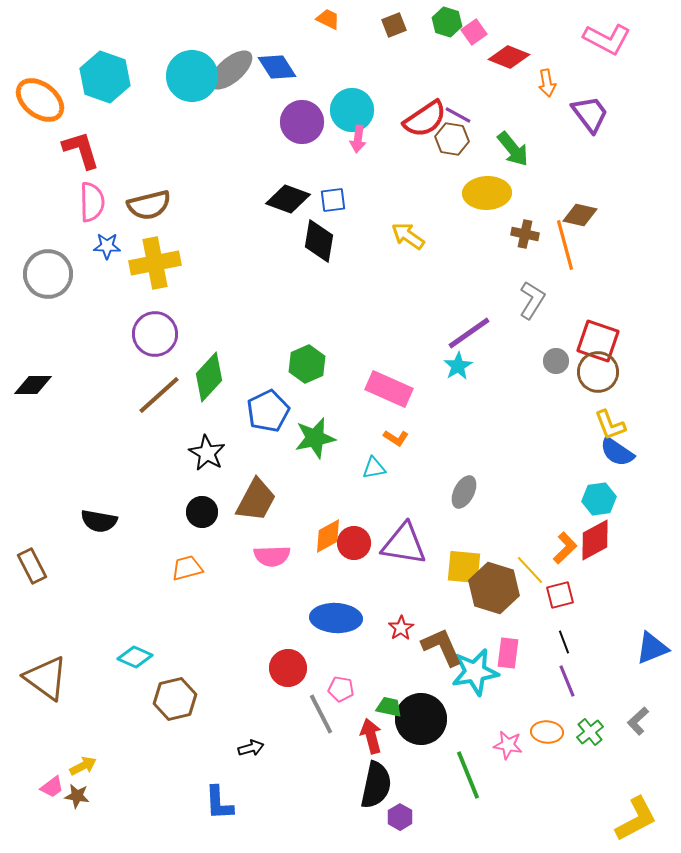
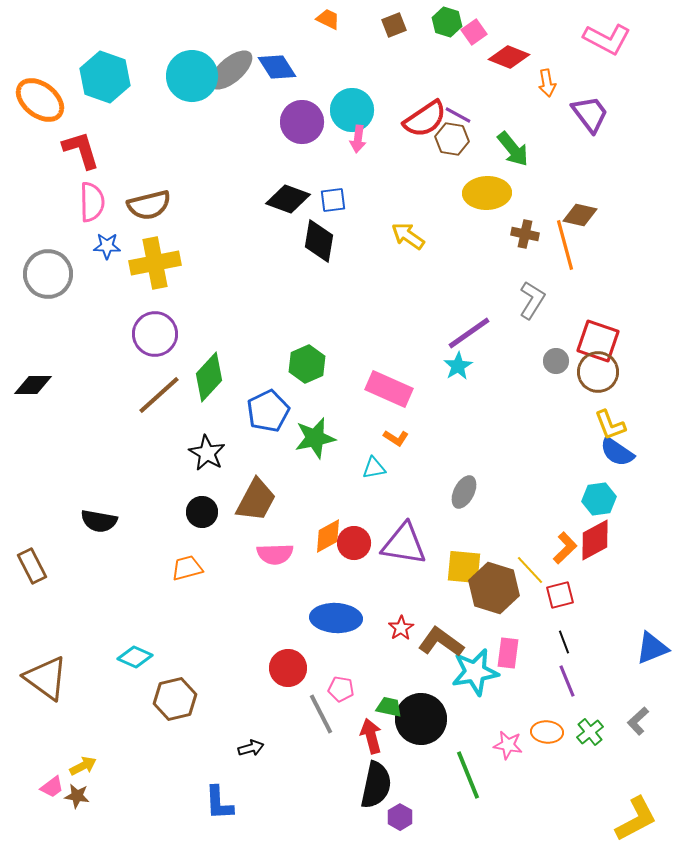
pink semicircle at (272, 556): moved 3 px right, 2 px up
brown L-shape at (442, 647): moved 1 px left, 5 px up; rotated 30 degrees counterclockwise
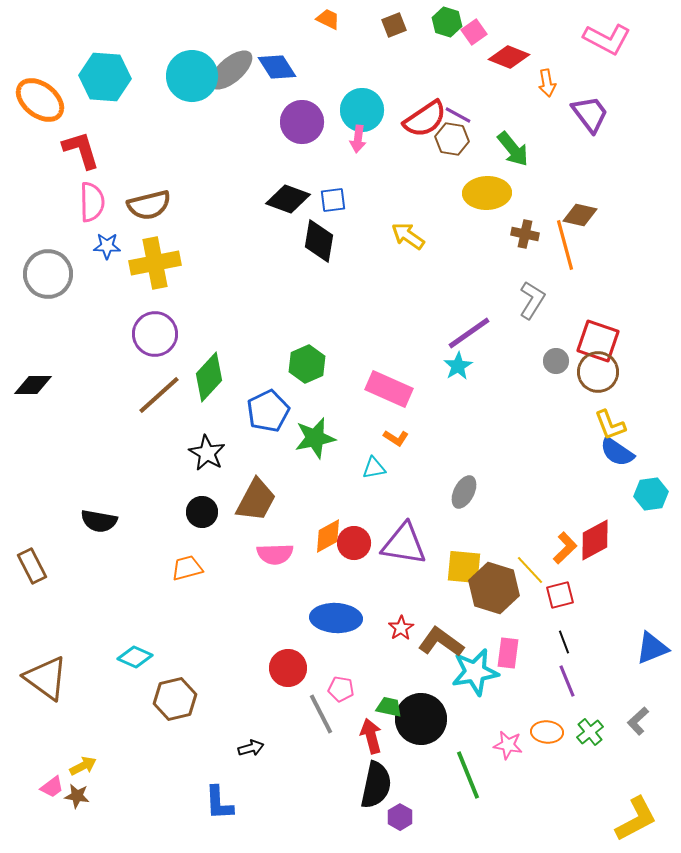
cyan hexagon at (105, 77): rotated 15 degrees counterclockwise
cyan circle at (352, 110): moved 10 px right
cyan hexagon at (599, 499): moved 52 px right, 5 px up
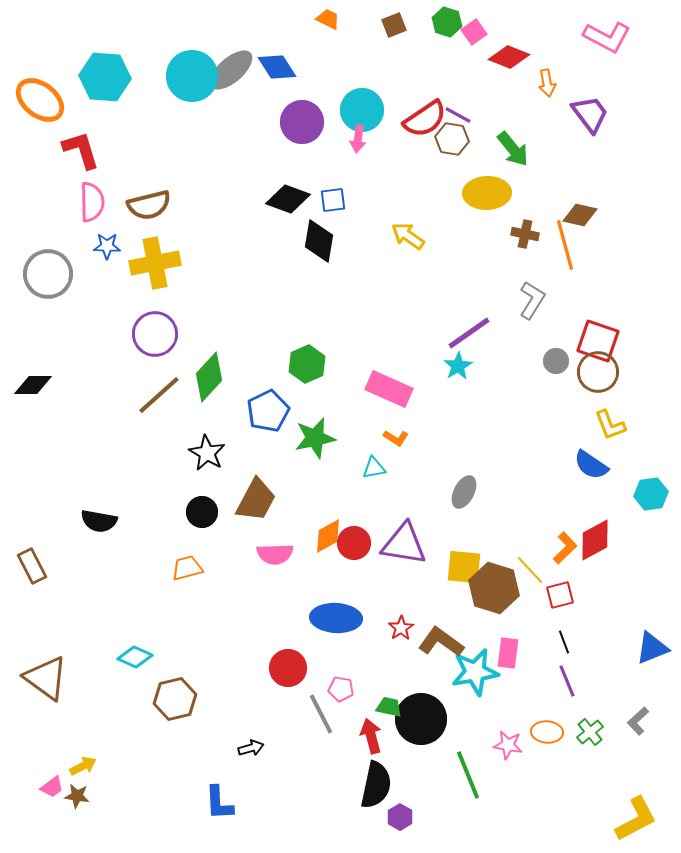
pink L-shape at (607, 39): moved 2 px up
blue semicircle at (617, 452): moved 26 px left, 13 px down
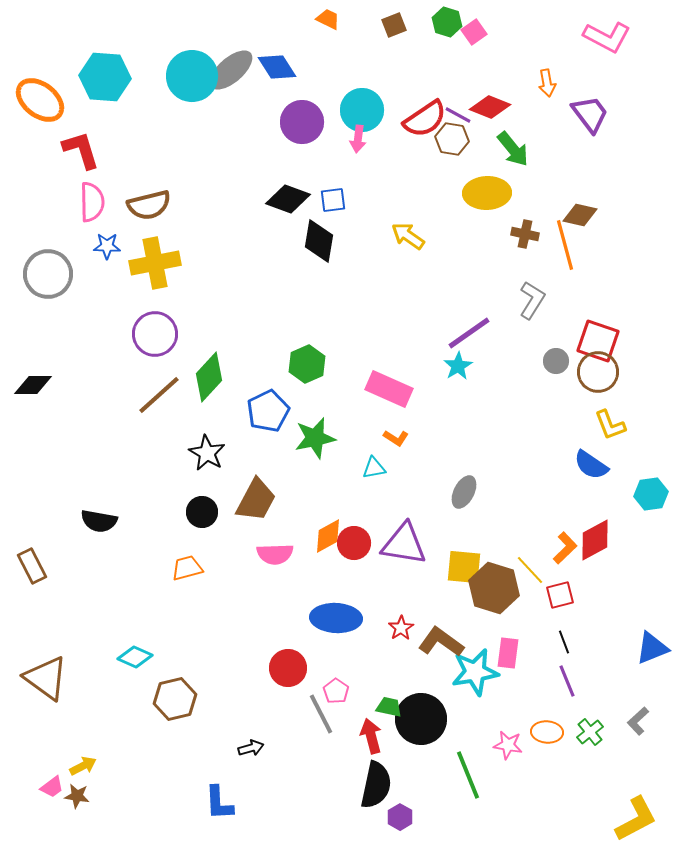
red diamond at (509, 57): moved 19 px left, 50 px down
pink pentagon at (341, 689): moved 5 px left, 2 px down; rotated 25 degrees clockwise
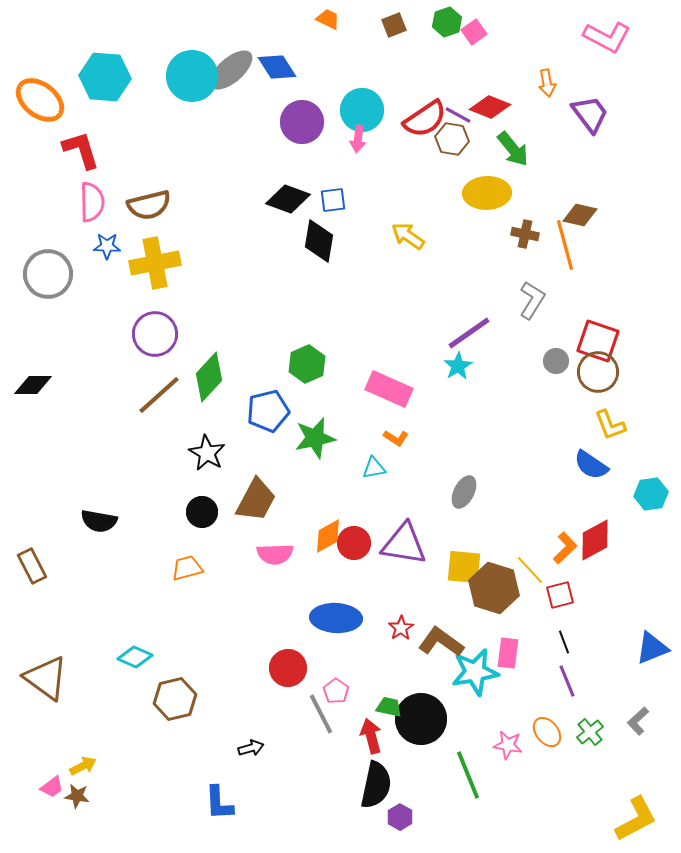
green hexagon at (447, 22): rotated 24 degrees clockwise
blue pentagon at (268, 411): rotated 12 degrees clockwise
orange ellipse at (547, 732): rotated 48 degrees clockwise
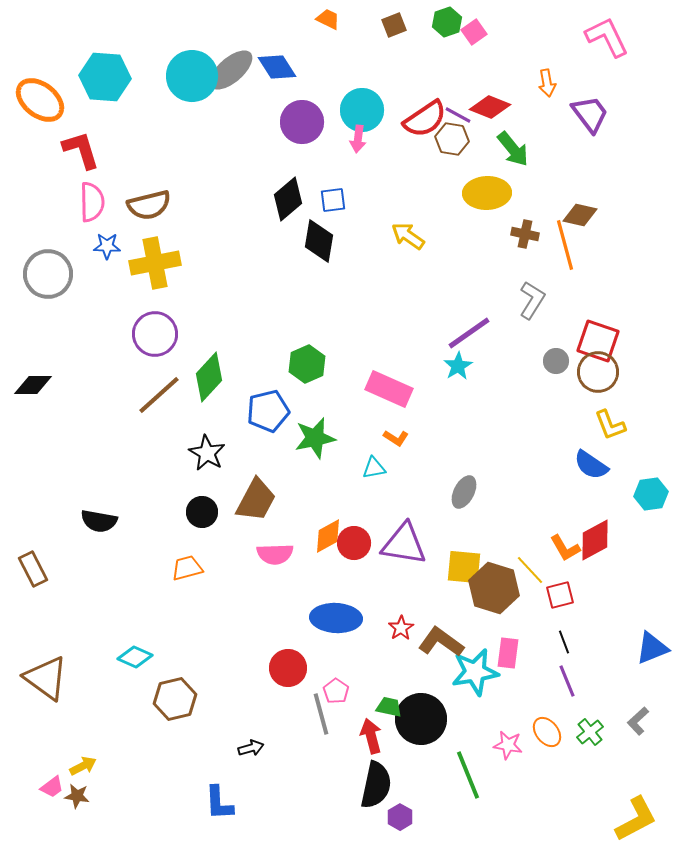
pink L-shape at (607, 37): rotated 144 degrees counterclockwise
black diamond at (288, 199): rotated 60 degrees counterclockwise
orange L-shape at (565, 548): rotated 104 degrees clockwise
brown rectangle at (32, 566): moved 1 px right, 3 px down
gray line at (321, 714): rotated 12 degrees clockwise
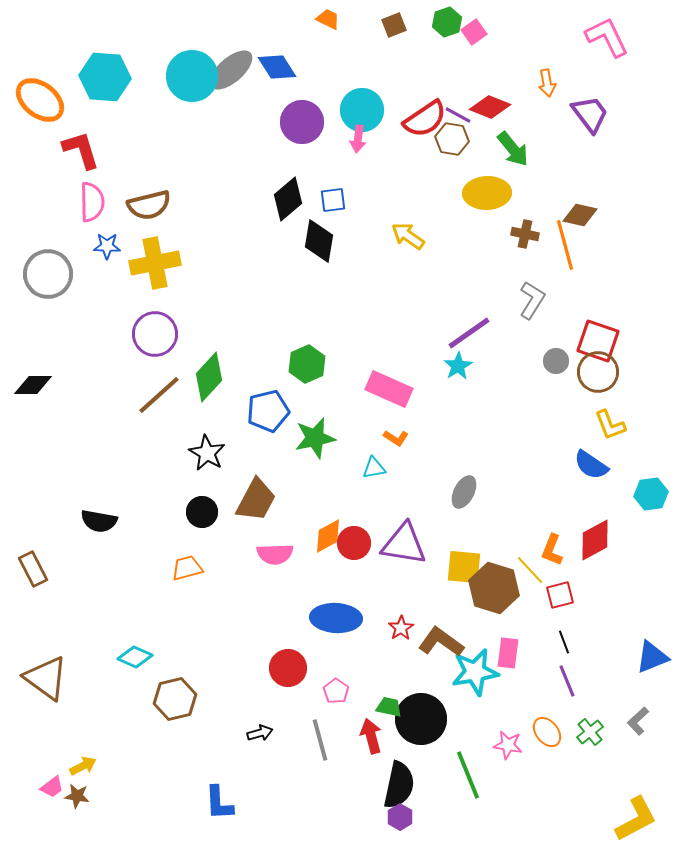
orange L-shape at (565, 548): moved 13 px left, 2 px down; rotated 52 degrees clockwise
blue triangle at (652, 648): moved 9 px down
gray line at (321, 714): moved 1 px left, 26 px down
black arrow at (251, 748): moved 9 px right, 15 px up
black semicircle at (376, 785): moved 23 px right
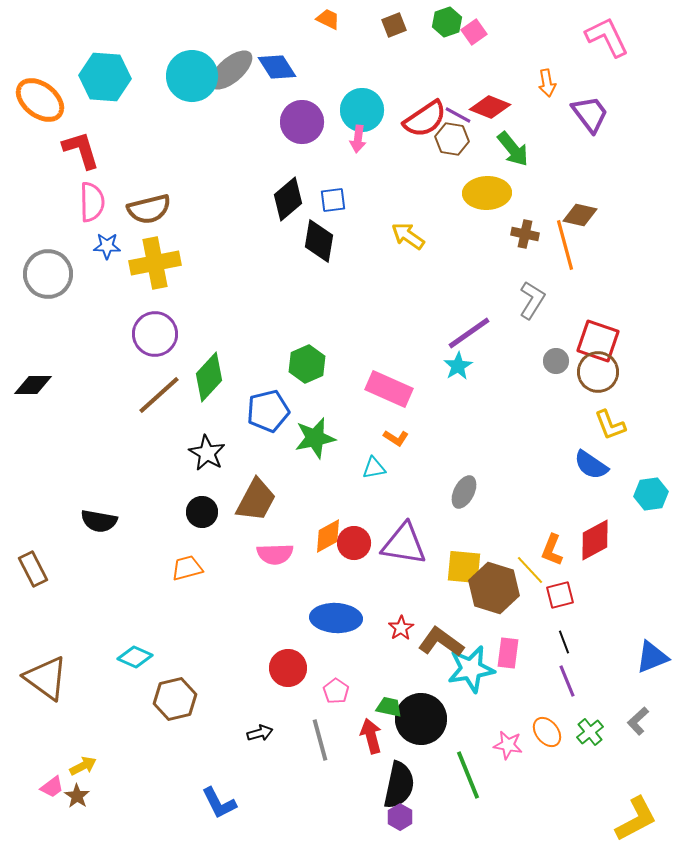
brown semicircle at (149, 205): moved 4 px down
cyan star at (475, 672): moved 4 px left, 3 px up
brown star at (77, 796): rotated 25 degrees clockwise
blue L-shape at (219, 803): rotated 24 degrees counterclockwise
